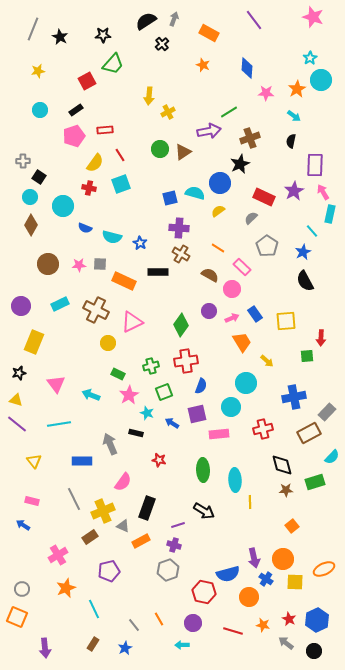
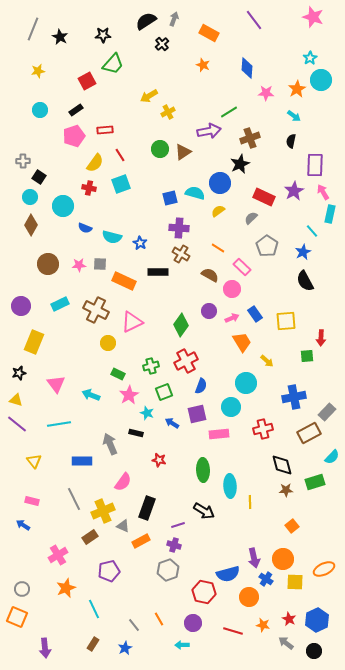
yellow arrow at (149, 96): rotated 54 degrees clockwise
red cross at (186, 361): rotated 20 degrees counterclockwise
cyan ellipse at (235, 480): moved 5 px left, 6 px down
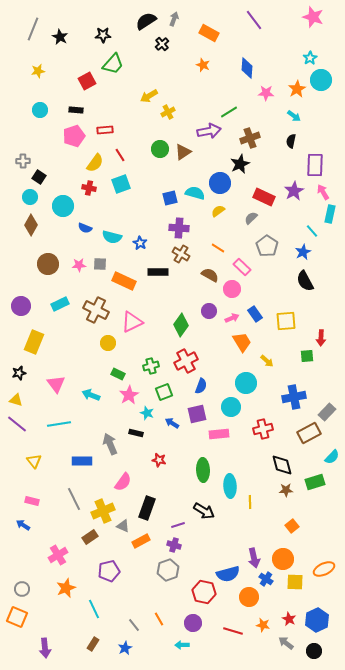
black rectangle at (76, 110): rotated 40 degrees clockwise
